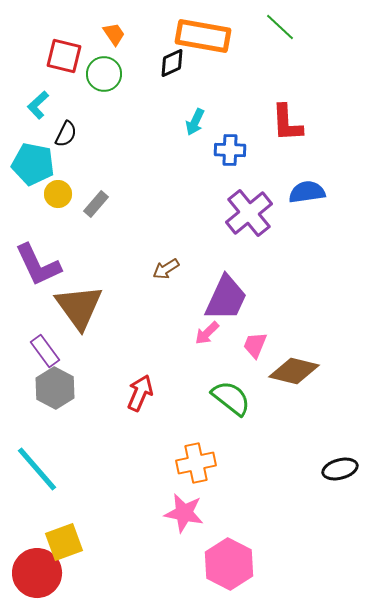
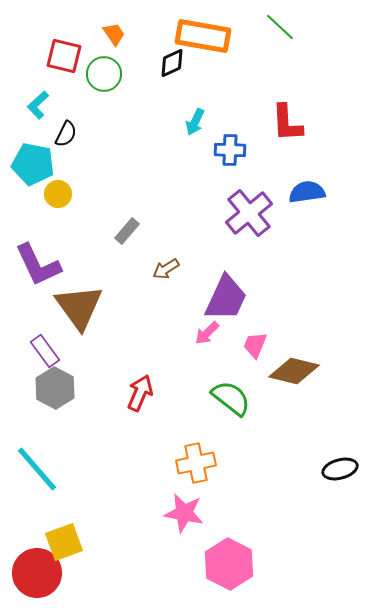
gray rectangle: moved 31 px right, 27 px down
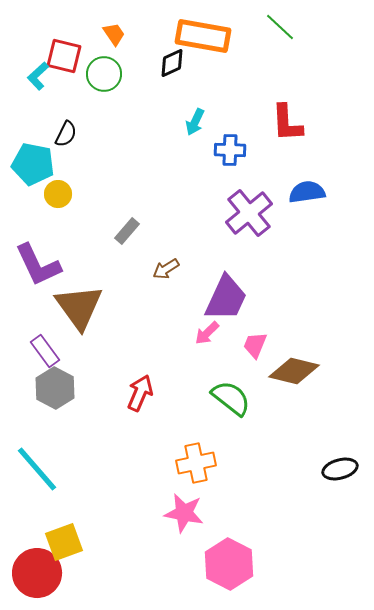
cyan L-shape: moved 29 px up
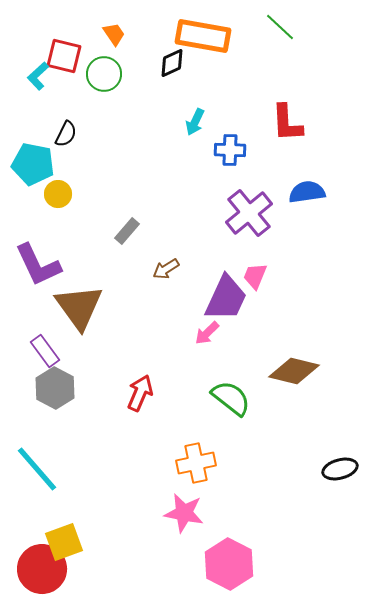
pink trapezoid: moved 69 px up
red circle: moved 5 px right, 4 px up
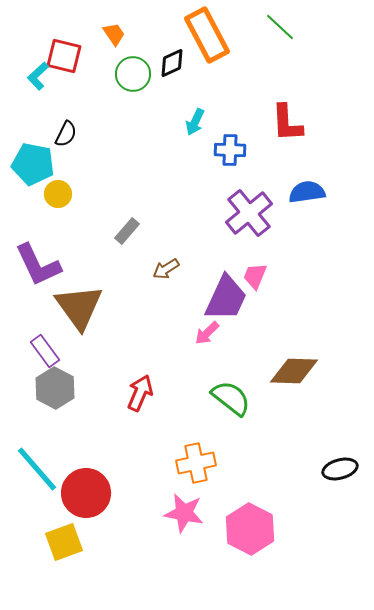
orange rectangle: moved 4 px right, 1 px up; rotated 52 degrees clockwise
green circle: moved 29 px right
brown diamond: rotated 12 degrees counterclockwise
pink hexagon: moved 21 px right, 35 px up
red circle: moved 44 px right, 76 px up
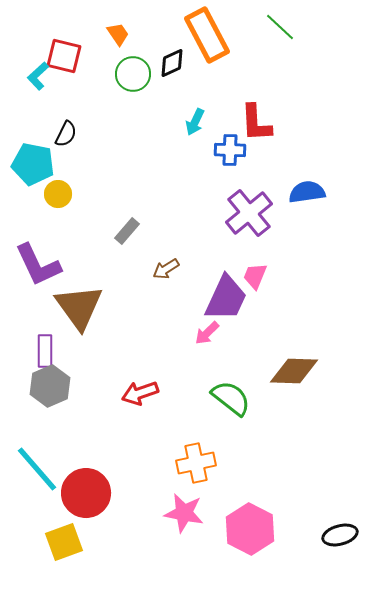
orange trapezoid: moved 4 px right
red L-shape: moved 31 px left
purple rectangle: rotated 36 degrees clockwise
gray hexagon: moved 5 px left, 2 px up; rotated 9 degrees clockwise
red arrow: rotated 132 degrees counterclockwise
black ellipse: moved 66 px down
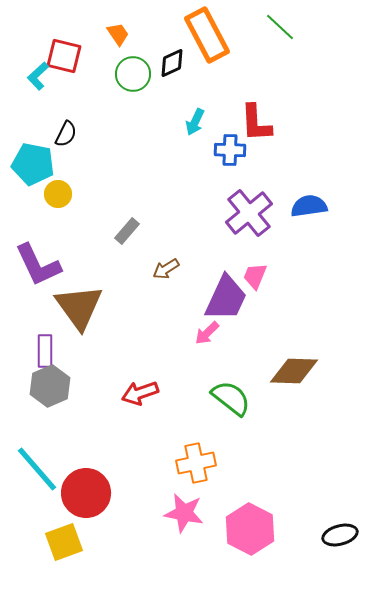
blue semicircle: moved 2 px right, 14 px down
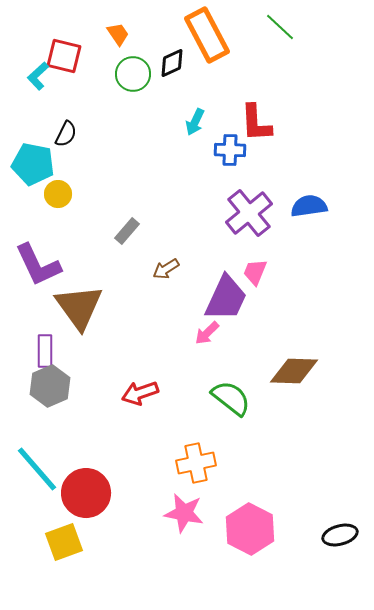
pink trapezoid: moved 4 px up
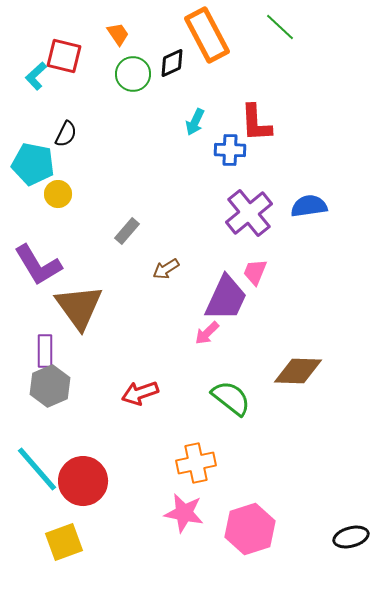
cyan L-shape: moved 2 px left
purple L-shape: rotated 6 degrees counterclockwise
brown diamond: moved 4 px right
red circle: moved 3 px left, 12 px up
pink hexagon: rotated 15 degrees clockwise
black ellipse: moved 11 px right, 2 px down
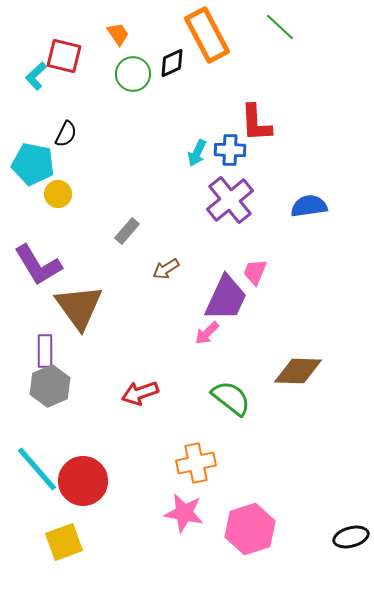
cyan arrow: moved 2 px right, 31 px down
purple cross: moved 19 px left, 13 px up
